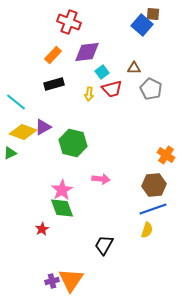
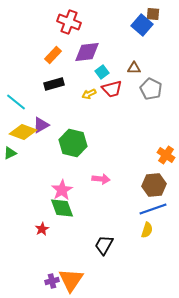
yellow arrow: rotated 56 degrees clockwise
purple triangle: moved 2 px left, 2 px up
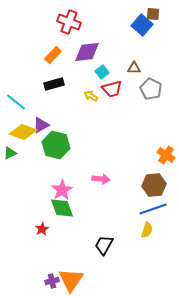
yellow arrow: moved 2 px right, 2 px down; rotated 56 degrees clockwise
green hexagon: moved 17 px left, 2 px down
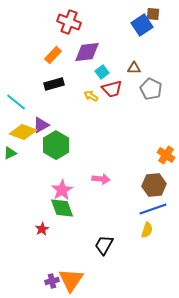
blue square: rotated 15 degrees clockwise
green hexagon: rotated 16 degrees clockwise
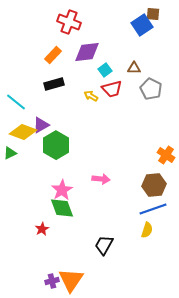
cyan square: moved 3 px right, 2 px up
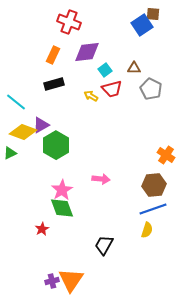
orange rectangle: rotated 18 degrees counterclockwise
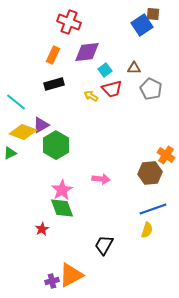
brown hexagon: moved 4 px left, 12 px up
orange triangle: moved 5 px up; rotated 28 degrees clockwise
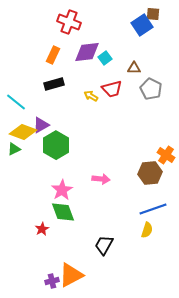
cyan square: moved 12 px up
green triangle: moved 4 px right, 4 px up
green diamond: moved 1 px right, 4 px down
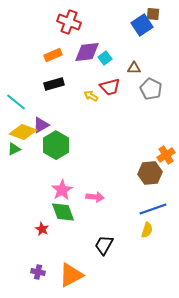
orange rectangle: rotated 42 degrees clockwise
red trapezoid: moved 2 px left, 2 px up
orange cross: rotated 24 degrees clockwise
pink arrow: moved 6 px left, 18 px down
red star: rotated 16 degrees counterclockwise
purple cross: moved 14 px left, 9 px up; rotated 24 degrees clockwise
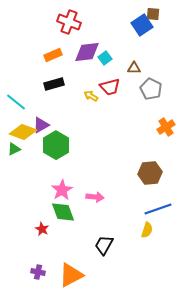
orange cross: moved 28 px up
blue line: moved 5 px right
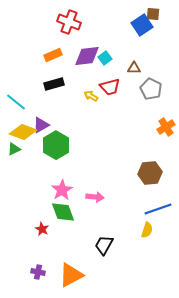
purple diamond: moved 4 px down
